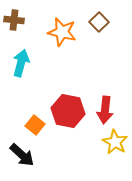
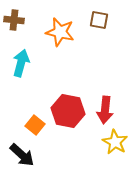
brown square: moved 2 px up; rotated 36 degrees counterclockwise
orange star: moved 2 px left
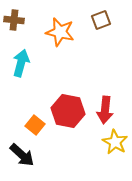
brown square: moved 2 px right; rotated 30 degrees counterclockwise
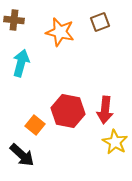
brown square: moved 1 px left, 2 px down
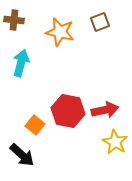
red arrow: rotated 108 degrees counterclockwise
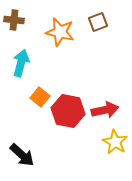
brown square: moved 2 px left
orange square: moved 5 px right, 28 px up
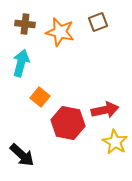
brown cross: moved 11 px right, 4 px down
red hexagon: moved 12 px down
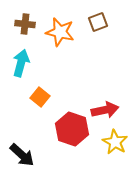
red hexagon: moved 4 px right, 6 px down; rotated 8 degrees clockwise
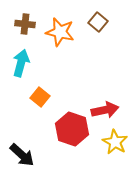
brown square: rotated 30 degrees counterclockwise
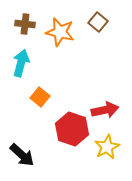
yellow star: moved 8 px left, 5 px down; rotated 15 degrees clockwise
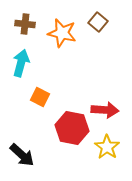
orange star: moved 2 px right, 1 px down
orange square: rotated 12 degrees counterclockwise
red arrow: rotated 16 degrees clockwise
red hexagon: moved 1 px up; rotated 8 degrees counterclockwise
yellow star: rotated 10 degrees counterclockwise
